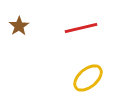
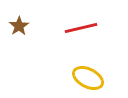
yellow ellipse: rotated 68 degrees clockwise
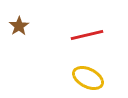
red line: moved 6 px right, 7 px down
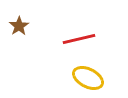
red line: moved 8 px left, 4 px down
